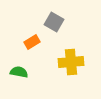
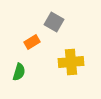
green semicircle: rotated 96 degrees clockwise
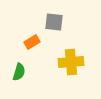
gray square: rotated 24 degrees counterclockwise
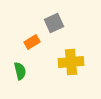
gray square: moved 1 px down; rotated 30 degrees counterclockwise
green semicircle: moved 1 px right, 1 px up; rotated 30 degrees counterclockwise
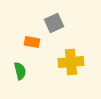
orange rectangle: rotated 42 degrees clockwise
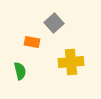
gray square: rotated 18 degrees counterclockwise
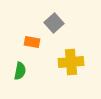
green semicircle: rotated 24 degrees clockwise
